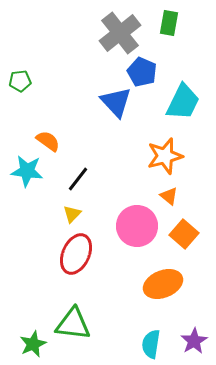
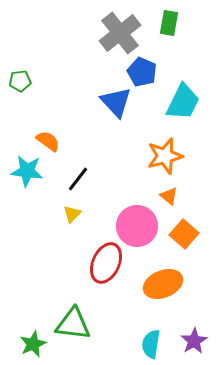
red ellipse: moved 30 px right, 9 px down
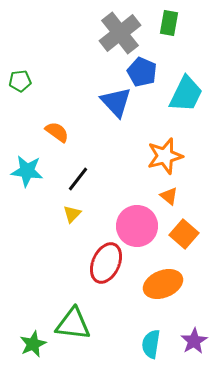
cyan trapezoid: moved 3 px right, 8 px up
orange semicircle: moved 9 px right, 9 px up
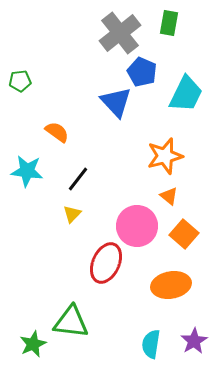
orange ellipse: moved 8 px right, 1 px down; rotated 12 degrees clockwise
green triangle: moved 2 px left, 2 px up
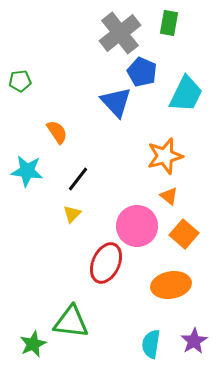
orange semicircle: rotated 20 degrees clockwise
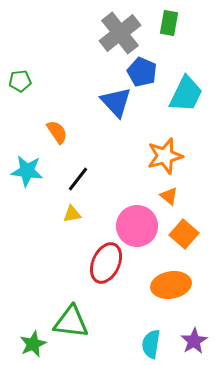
yellow triangle: rotated 36 degrees clockwise
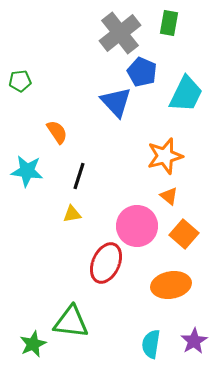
black line: moved 1 px right, 3 px up; rotated 20 degrees counterclockwise
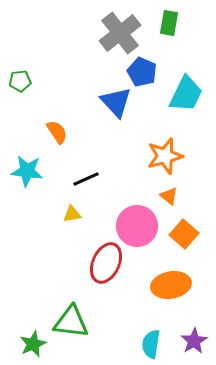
black line: moved 7 px right, 3 px down; rotated 48 degrees clockwise
